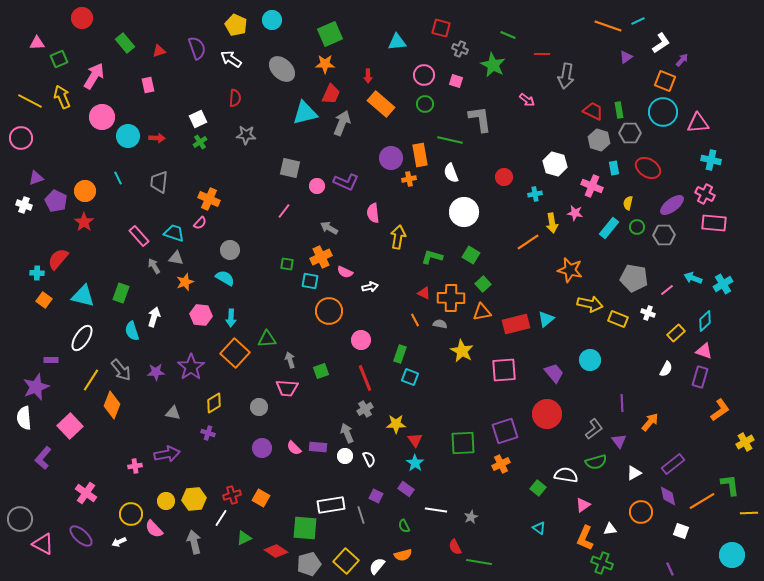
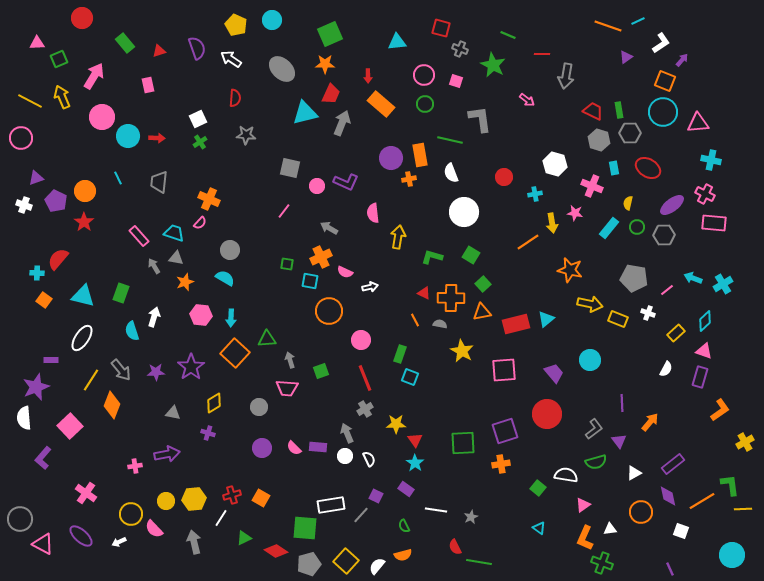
orange cross at (501, 464): rotated 18 degrees clockwise
yellow line at (749, 513): moved 6 px left, 4 px up
gray line at (361, 515): rotated 60 degrees clockwise
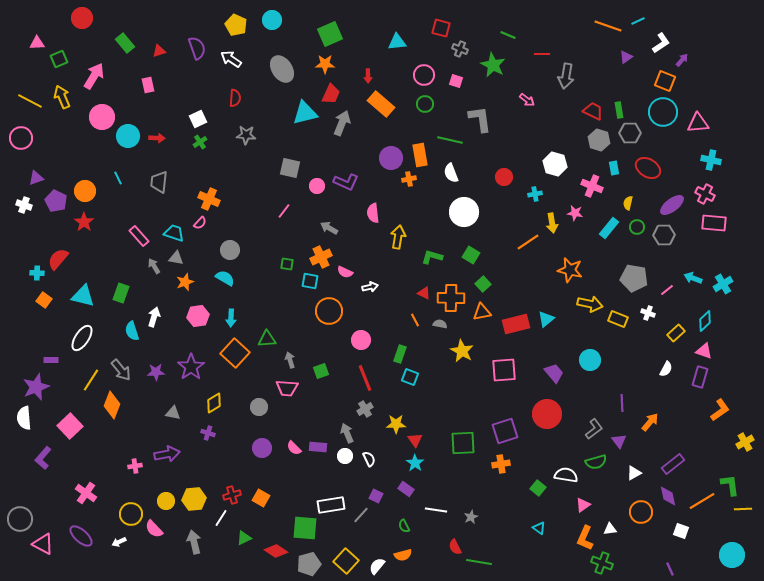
gray ellipse at (282, 69): rotated 12 degrees clockwise
pink hexagon at (201, 315): moved 3 px left, 1 px down; rotated 15 degrees counterclockwise
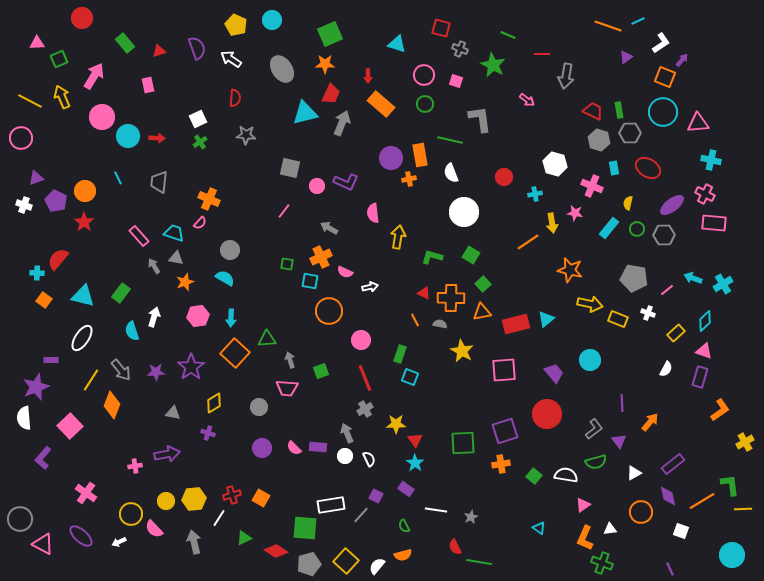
cyan triangle at (397, 42): moved 2 px down; rotated 24 degrees clockwise
orange square at (665, 81): moved 4 px up
green circle at (637, 227): moved 2 px down
green rectangle at (121, 293): rotated 18 degrees clockwise
green square at (538, 488): moved 4 px left, 12 px up
white line at (221, 518): moved 2 px left
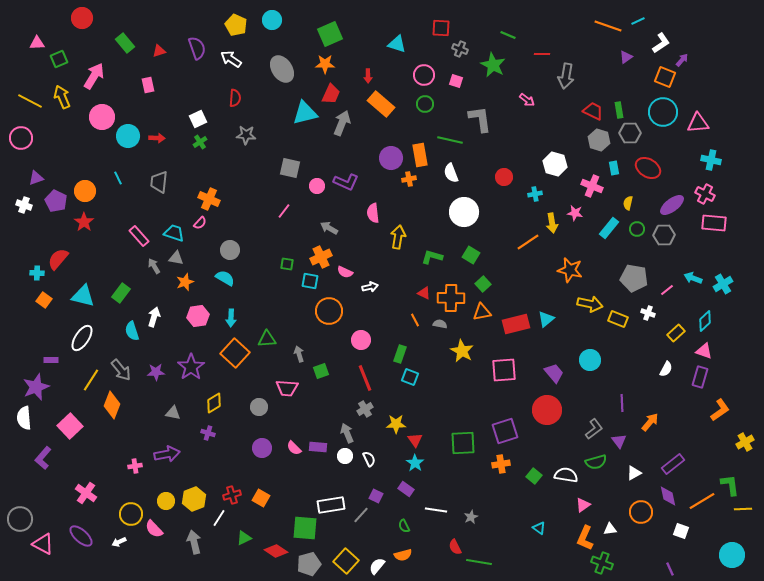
red square at (441, 28): rotated 12 degrees counterclockwise
gray arrow at (290, 360): moved 9 px right, 6 px up
red circle at (547, 414): moved 4 px up
yellow hexagon at (194, 499): rotated 15 degrees counterclockwise
